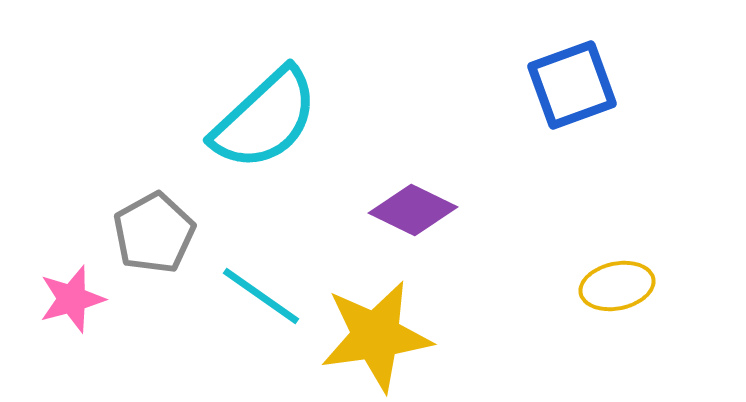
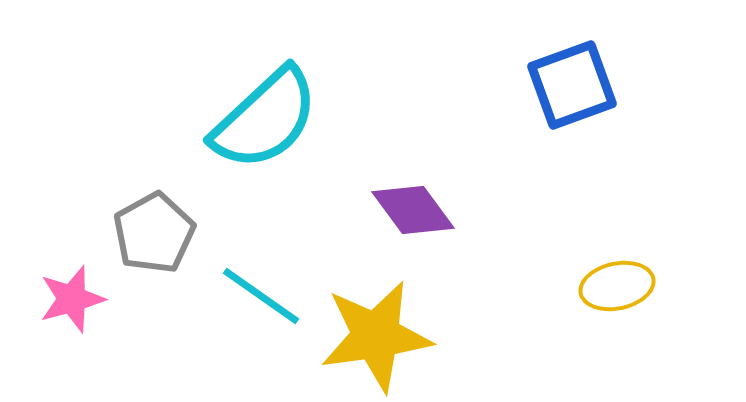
purple diamond: rotated 28 degrees clockwise
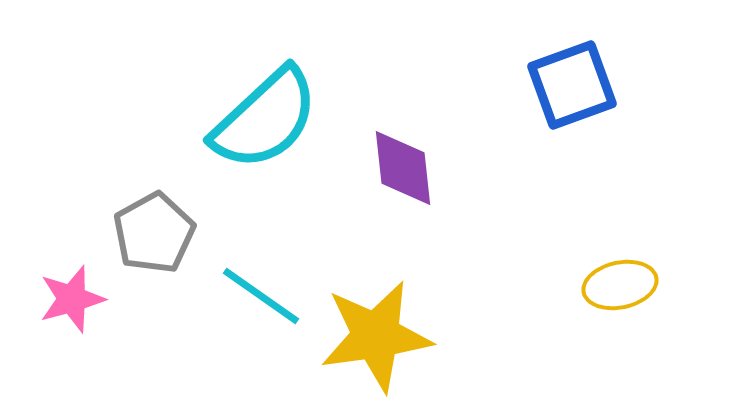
purple diamond: moved 10 px left, 42 px up; rotated 30 degrees clockwise
yellow ellipse: moved 3 px right, 1 px up
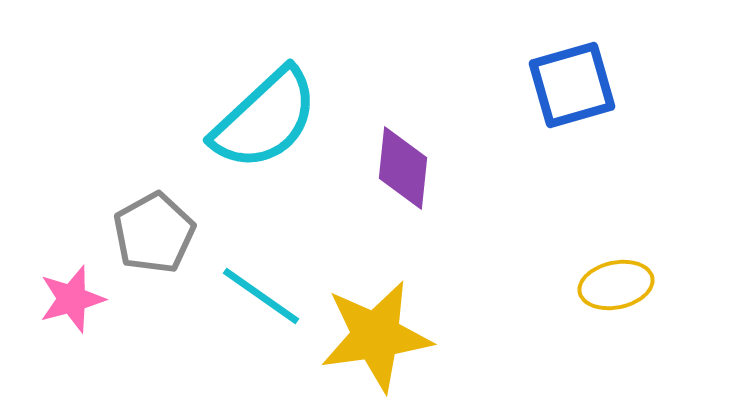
blue square: rotated 4 degrees clockwise
purple diamond: rotated 12 degrees clockwise
yellow ellipse: moved 4 px left
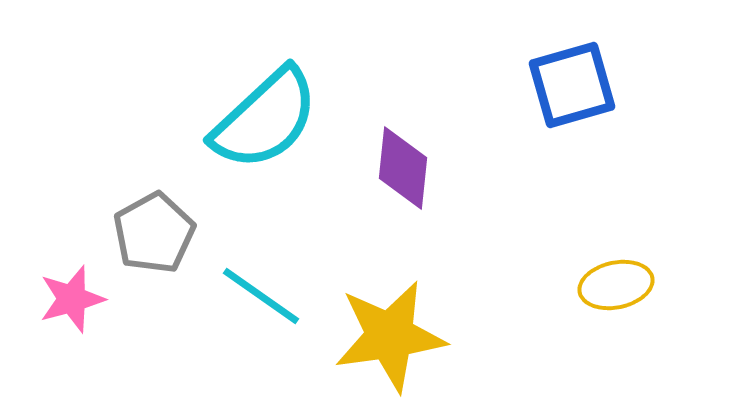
yellow star: moved 14 px right
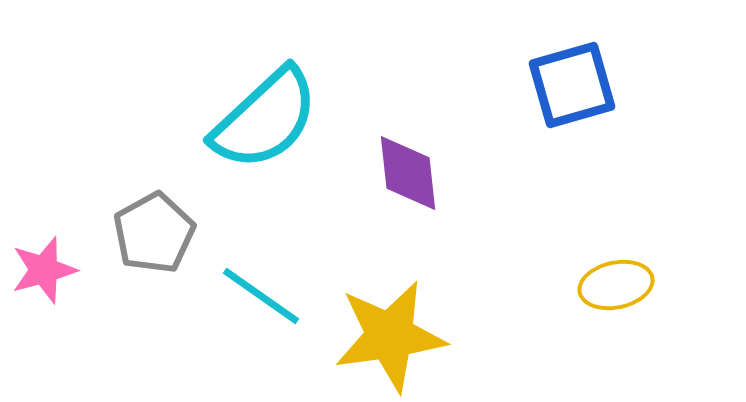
purple diamond: moved 5 px right, 5 px down; rotated 12 degrees counterclockwise
pink star: moved 28 px left, 29 px up
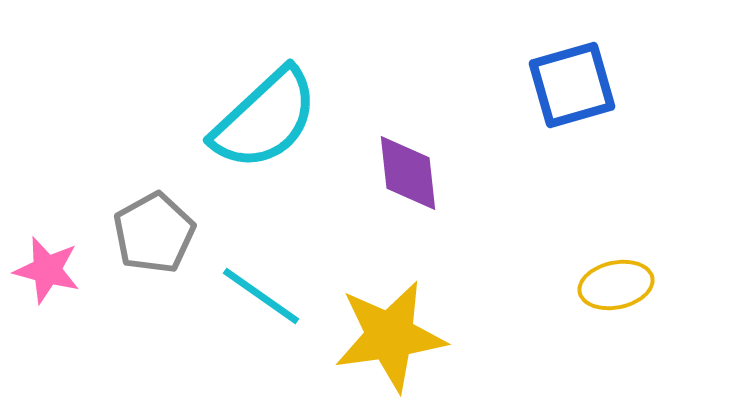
pink star: moved 3 px right; rotated 30 degrees clockwise
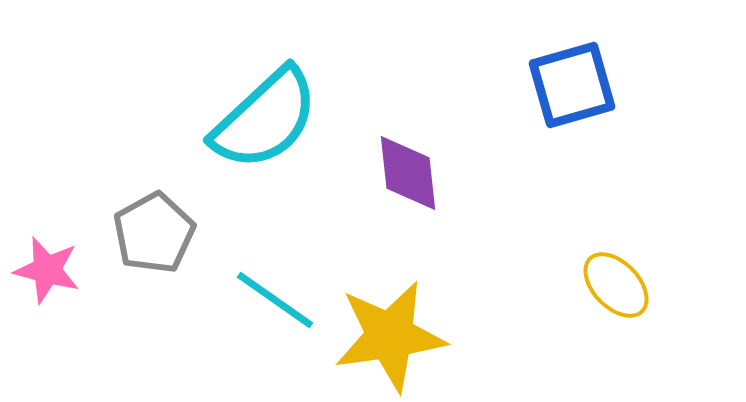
yellow ellipse: rotated 58 degrees clockwise
cyan line: moved 14 px right, 4 px down
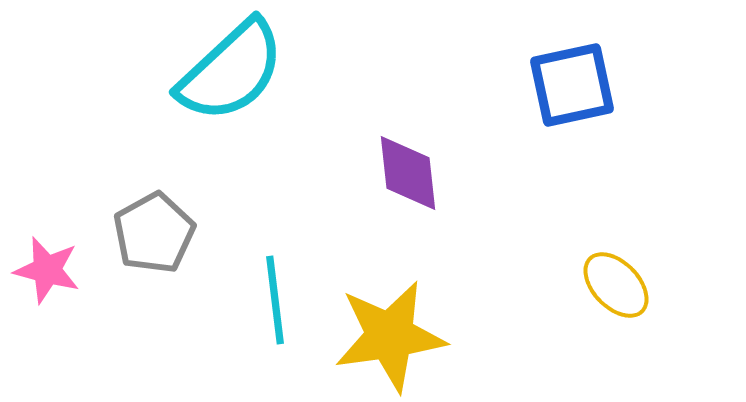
blue square: rotated 4 degrees clockwise
cyan semicircle: moved 34 px left, 48 px up
cyan line: rotated 48 degrees clockwise
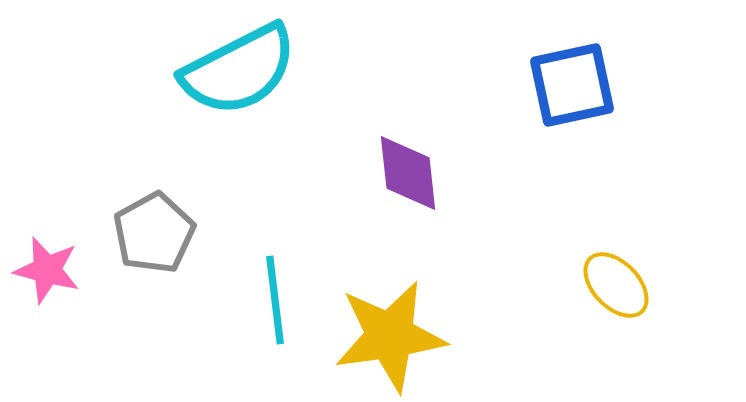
cyan semicircle: moved 8 px right, 1 px up; rotated 16 degrees clockwise
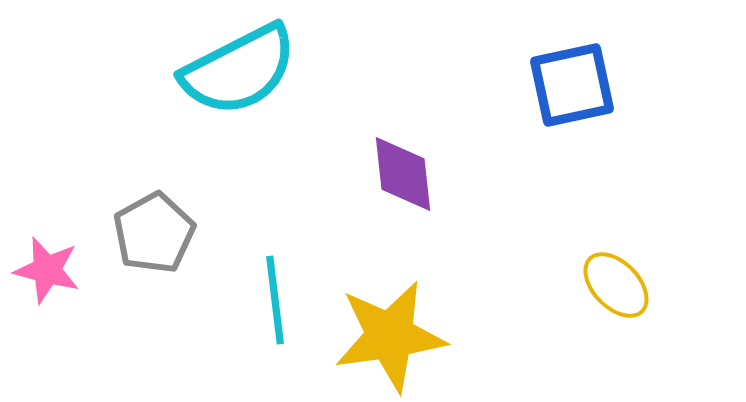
purple diamond: moved 5 px left, 1 px down
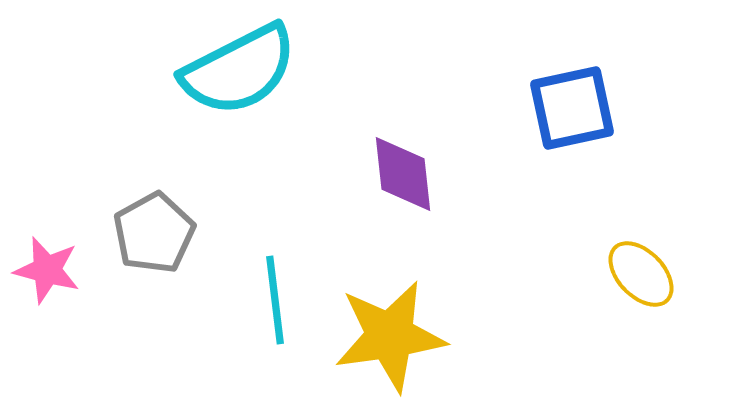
blue square: moved 23 px down
yellow ellipse: moved 25 px right, 11 px up
